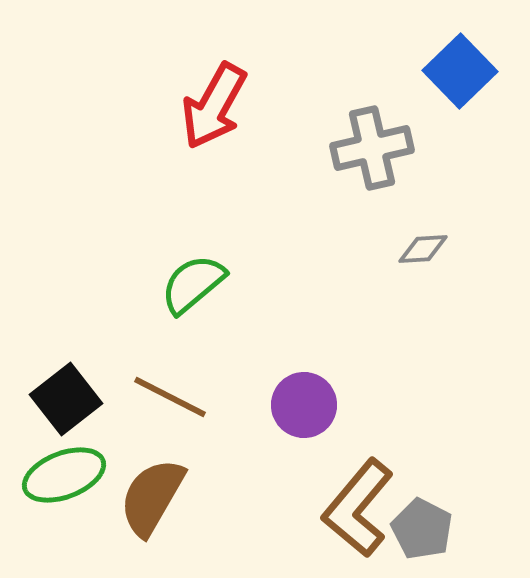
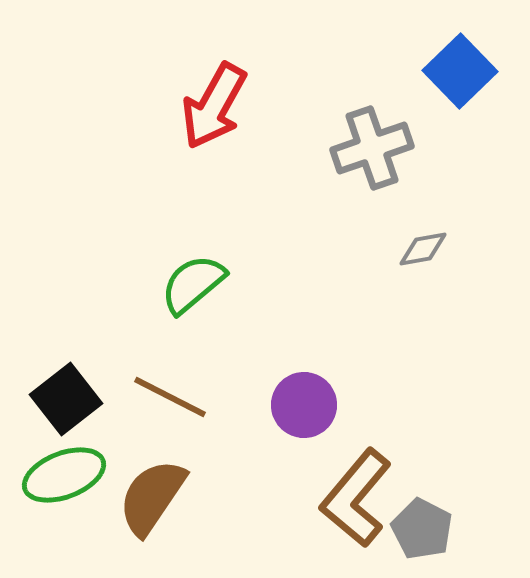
gray cross: rotated 6 degrees counterclockwise
gray diamond: rotated 6 degrees counterclockwise
brown semicircle: rotated 4 degrees clockwise
brown L-shape: moved 2 px left, 10 px up
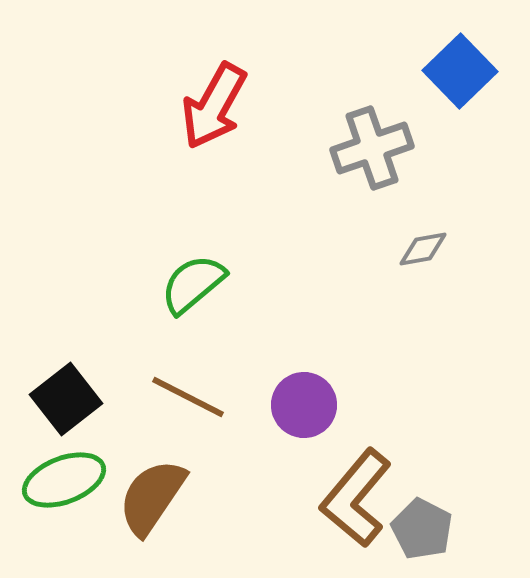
brown line: moved 18 px right
green ellipse: moved 5 px down
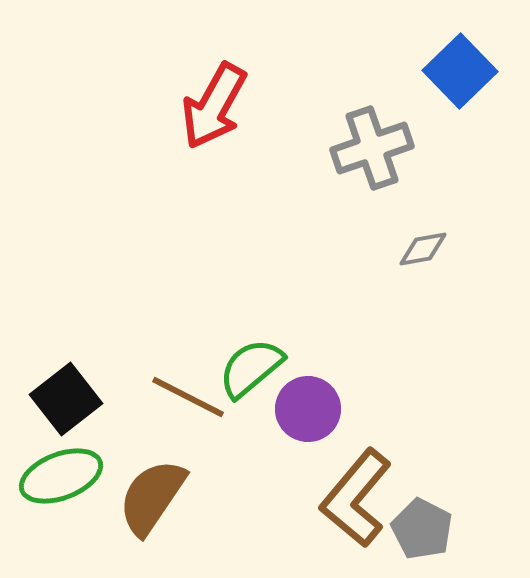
green semicircle: moved 58 px right, 84 px down
purple circle: moved 4 px right, 4 px down
green ellipse: moved 3 px left, 4 px up
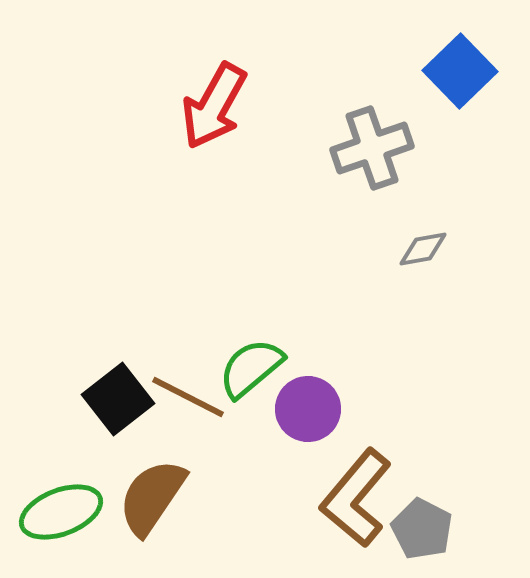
black square: moved 52 px right
green ellipse: moved 36 px down
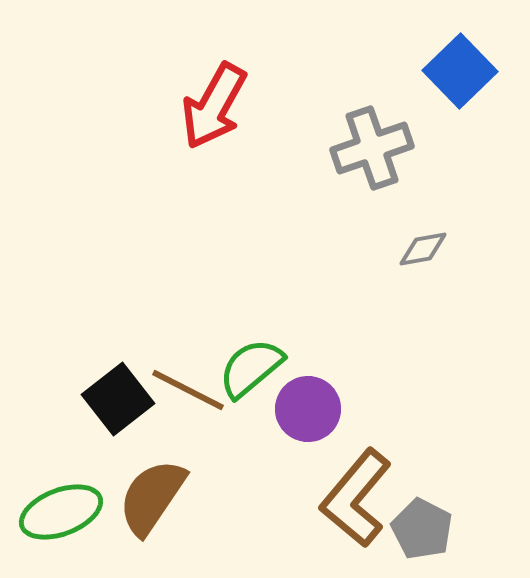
brown line: moved 7 px up
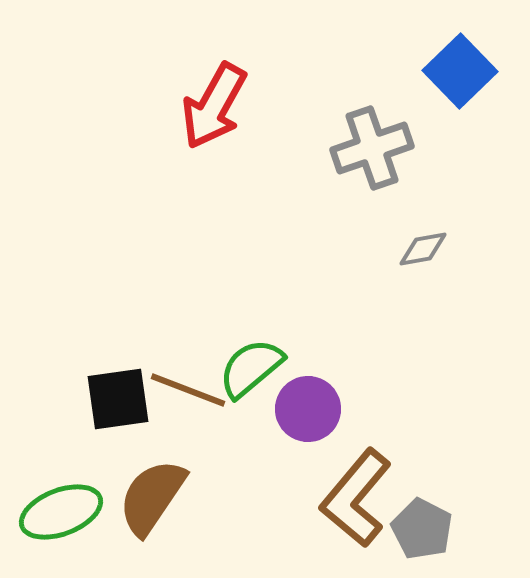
brown line: rotated 6 degrees counterclockwise
black square: rotated 30 degrees clockwise
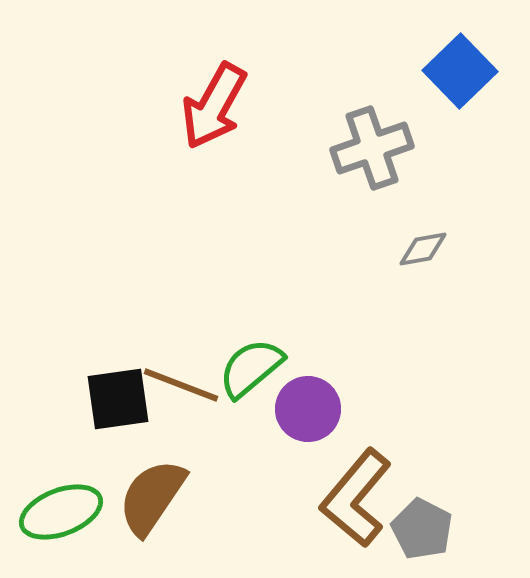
brown line: moved 7 px left, 5 px up
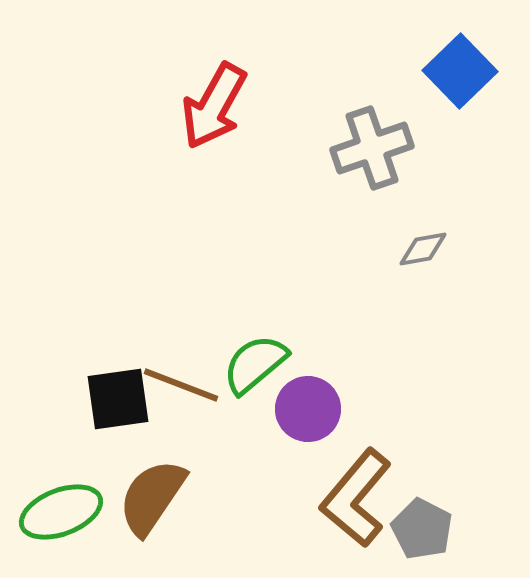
green semicircle: moved 4 px right, 4 px up
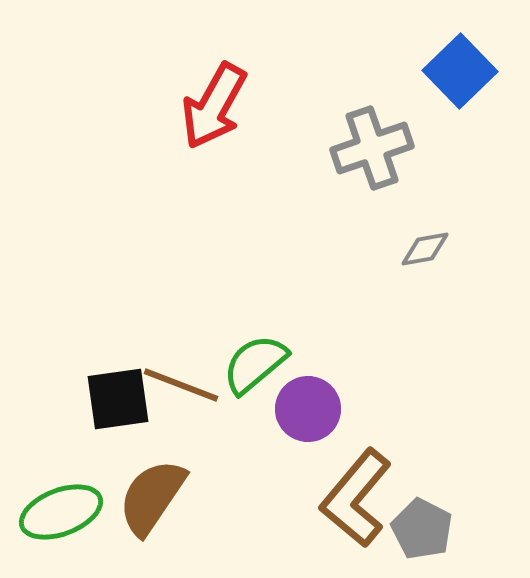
gray diamond: moved 2 px right
